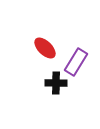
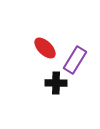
purple rectangle: moved 1 px left, 2 px up
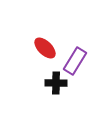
purple rectangle: moved 1 px down
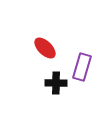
purple rectangle: moved 7 px right, 6 px down; rotated 16 degrees counterclockwise
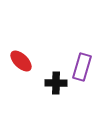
red ellipse: moved 24 px left, 13 px down
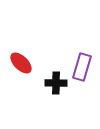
red ellipse: moved 2 px down
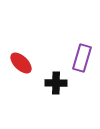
purple rectangle: moved 9 px up
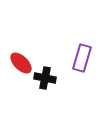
black cross: moved 11 px left, 5 px up; rotated 10 degrees clockwise
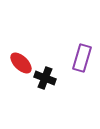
black cross: rotated 10 degrees clockwise
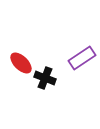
purple rectangle: rotated 40 degrees clockwise
